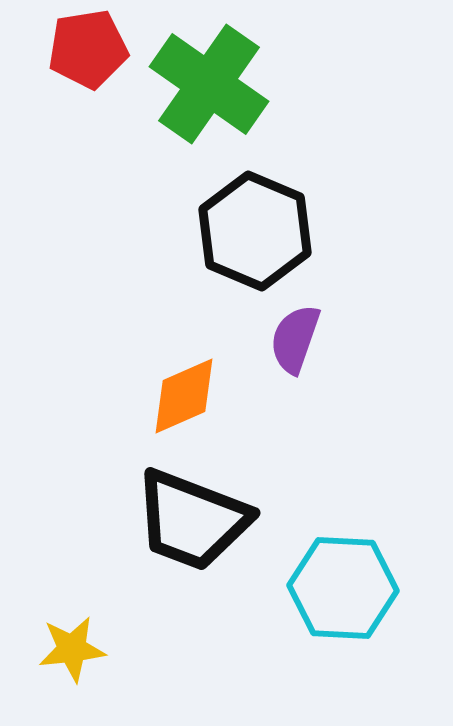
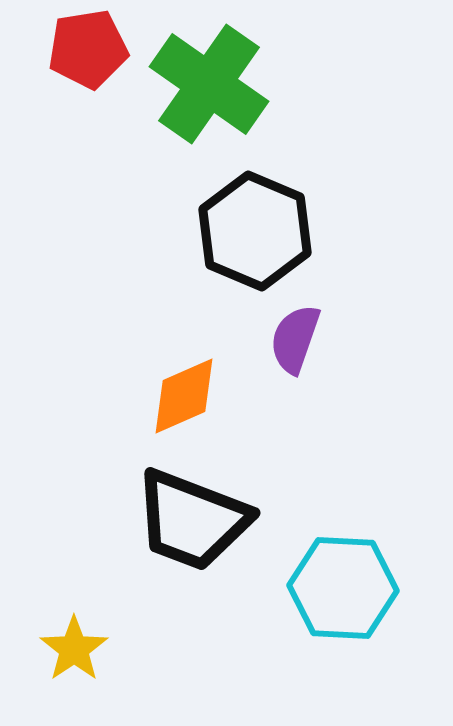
yellow star: moved 2 px right; rotated 28 degrees counterclockwise
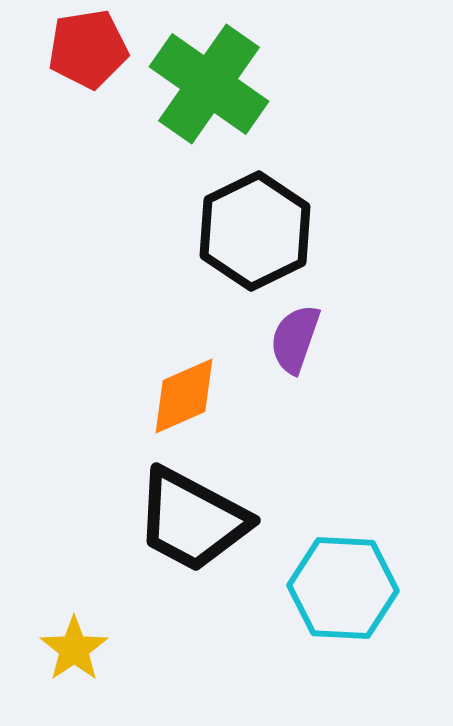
black hexagon: rotated 11 degrees clockwise
black trapezoid: rotated 7 degrees clockwise
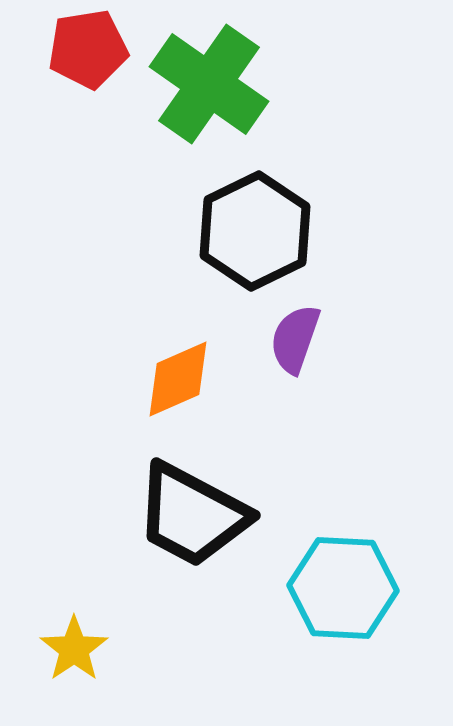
orange diamond: moved 6 px left, 17 px up
black trapezoid: moved 5 px up
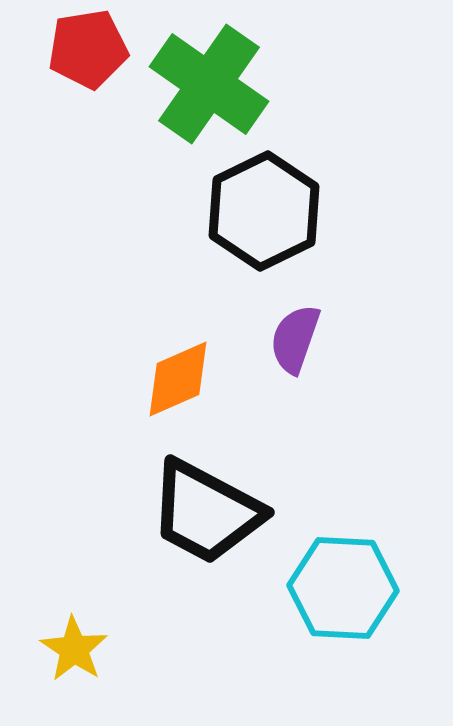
black hexagon: moved 9 px right, 20 px up
black trapezoid: moved 14 px right, 3 px up
yellow star: rotated 4 degrees counterclockwise
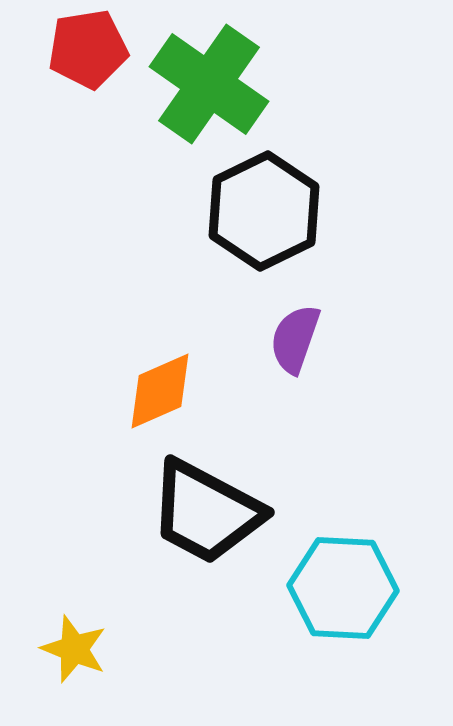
orange diamond: moved 18 px left, 12 px down
yellow star: rotated 12 degrees counterclockwise
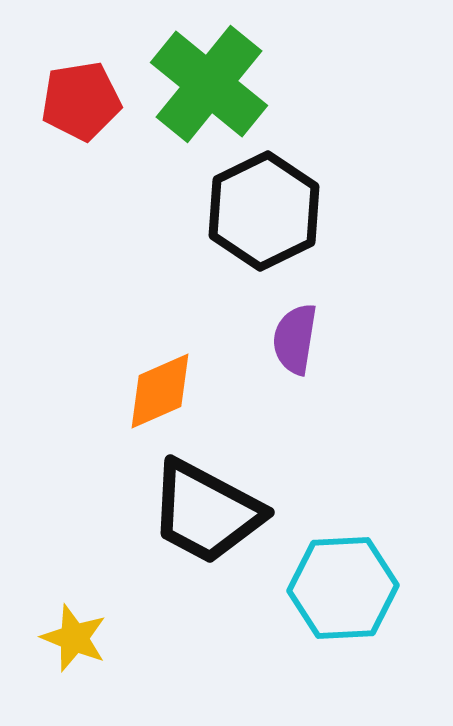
red pentagon: moved 7 px left, 52 px down
green cross: rotated 4 degrees clockwise
purple semicircle: rotated 10 degrees counterclockwise
cyan hexagon: rotated 6 degrees counterclockwise
yellow star: moved 11 px up
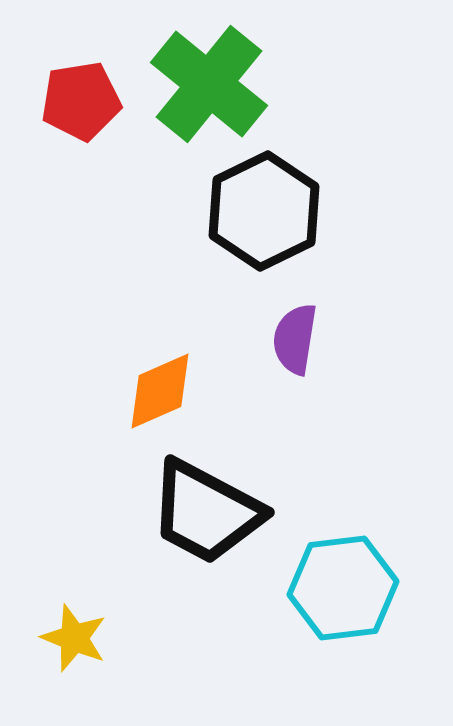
cyan hexagon: rotated 4 degrees counterclockwise
